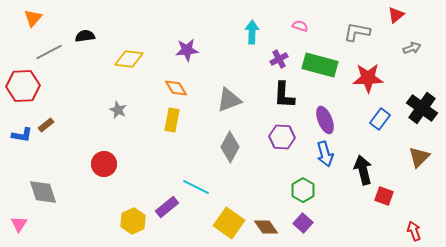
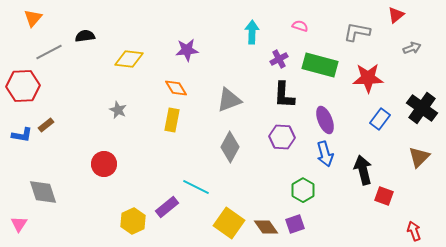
purple square at (303, 223): moved 8 px left, 1 px down; rotated 30 degrees clockwise
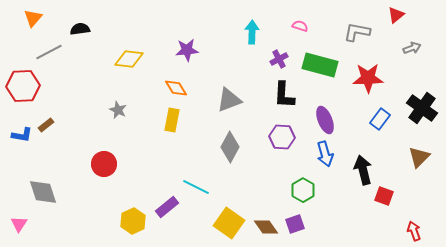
black semicircle at (85, 36): moved 5 px left, 7 px up
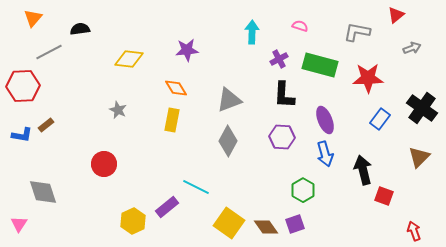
gray diamond at (230, 147): moved 2 px left, 6 px up
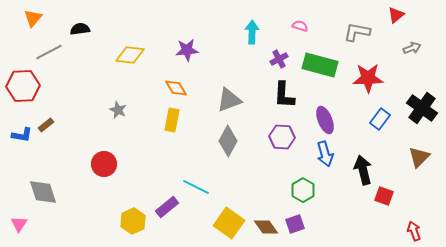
yellow diamond at (129, 59): moved 1 px right, 4 px up
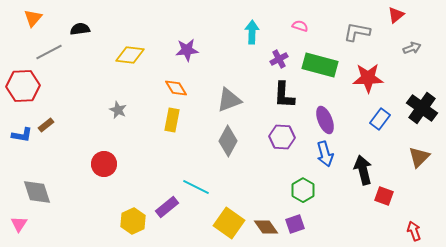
gray diamond at (43, 192): moved 6 px left
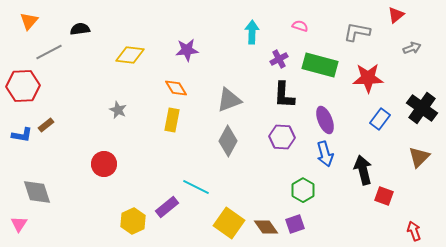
orange triangle at (33, 18): moved 4 px left, 3 px down
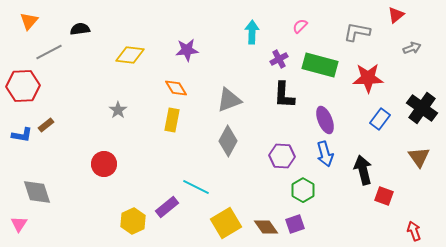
pink semicircle at (300, 26): rotated 63 degrees counterclockwise
gray star at (118, 110): rotated 12 degrees clockwise
purple hexagon at (282, 137): moved 19 px down
brown triangle at (419, 157): rotated 20 degrees counterclockwise
yellow square at (229, 223): moved 3 px left; rotated 24 degrees clockwise
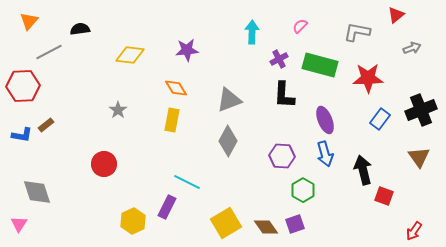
black cross at (422, 108): moved 1 px left, 2 px down; rotated 32 degrees clockwise
cyan line at (196, 187): moved 9 px left, 5 px up
purple rectangle at (167, 207): rotated 25 degrees counterclockwise
red arrow at (414, 231): rotated 126 degrees counterclockwise
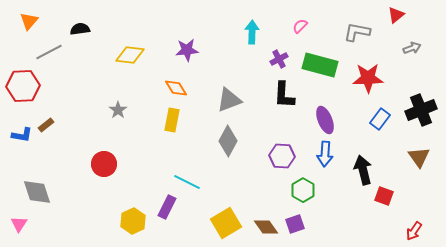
blue arrow at (325, 154): rotated 20 degrees clockwise
